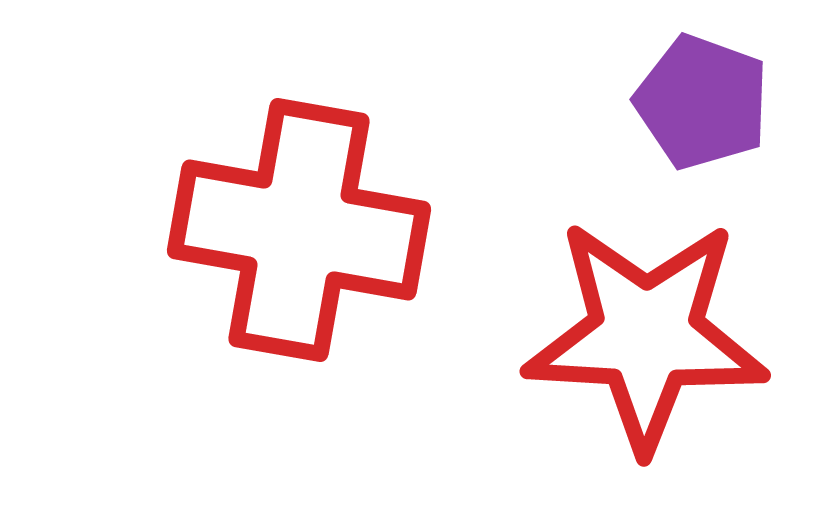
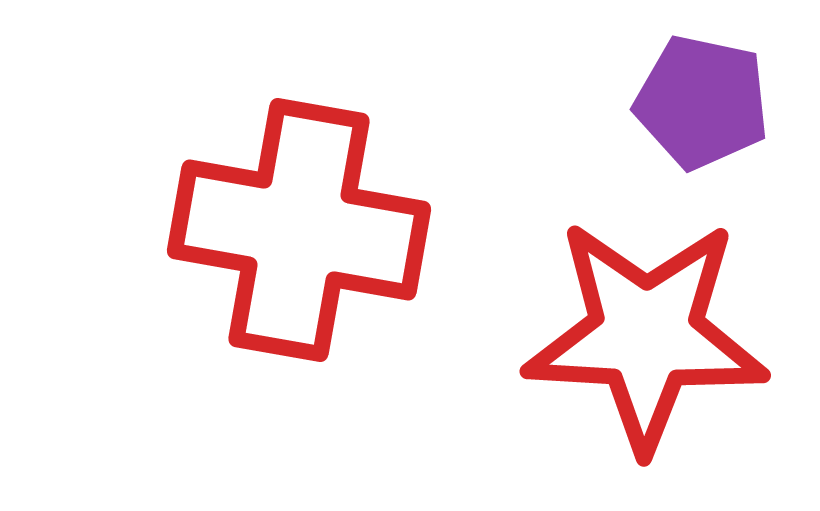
purple pentagon: rotated 8 degrees counterclockwise
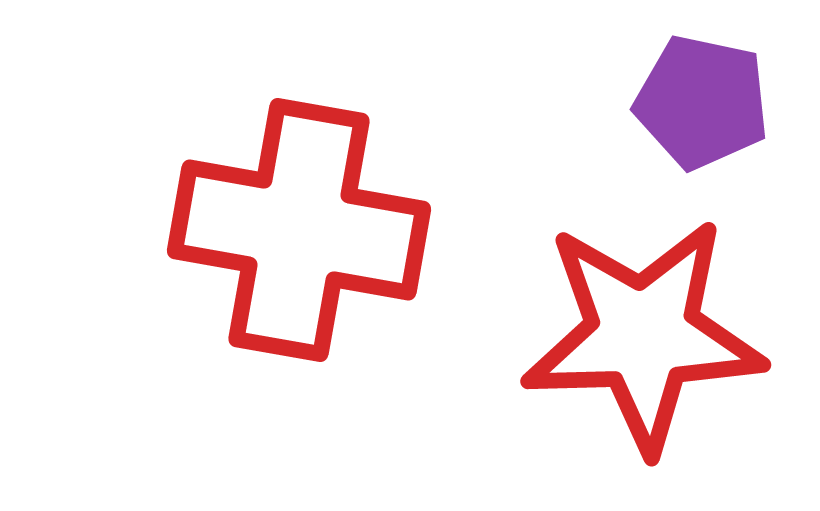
red star: moved 3 px left; rotated 5 degrees counterclockwise
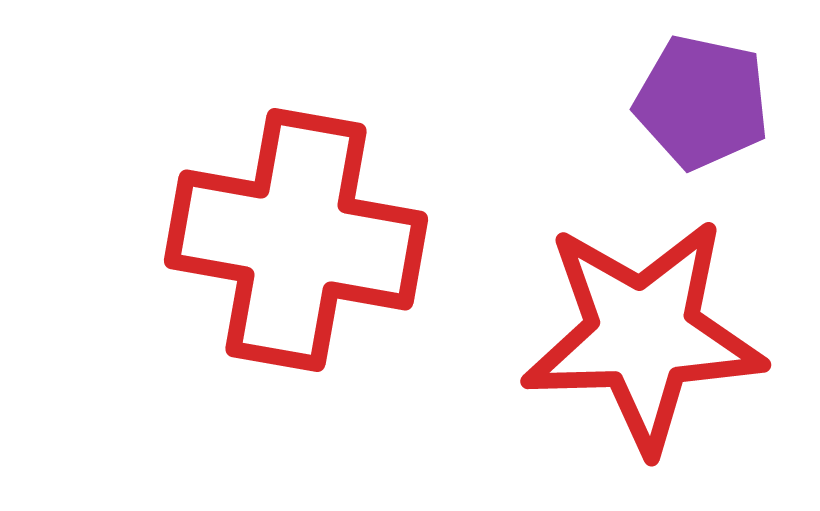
red cross: moved 3 px left, 10 px down
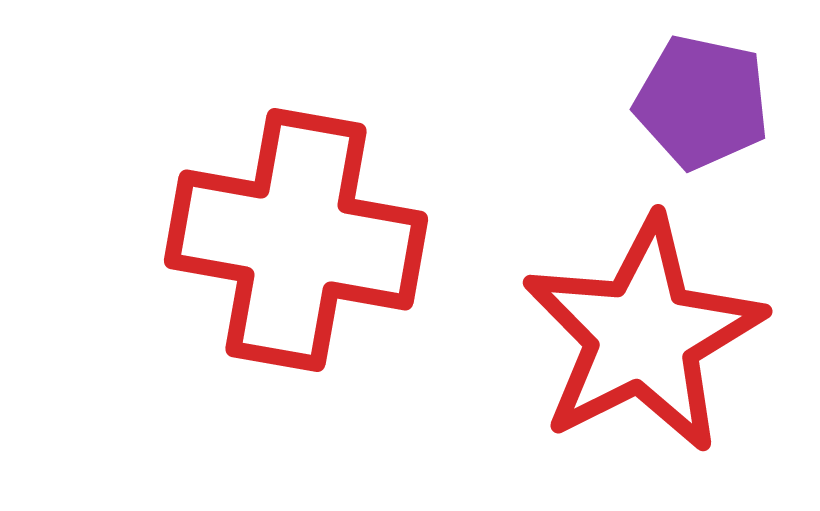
red star: rotated 25 degrees counterclockwise
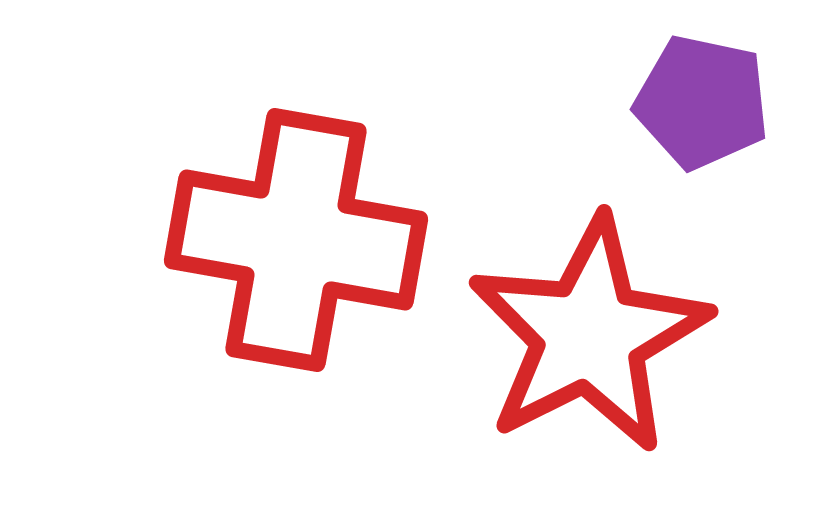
red star: moved 54 px left
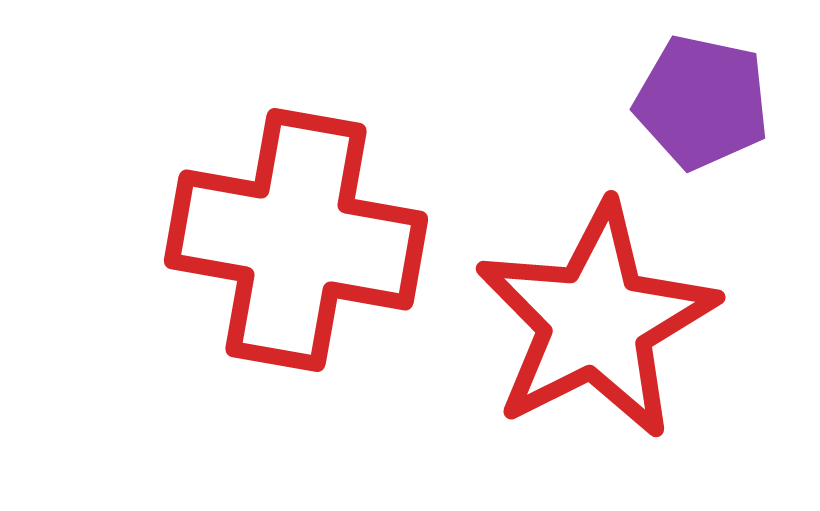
red star: moved 7 px right, 14 px up
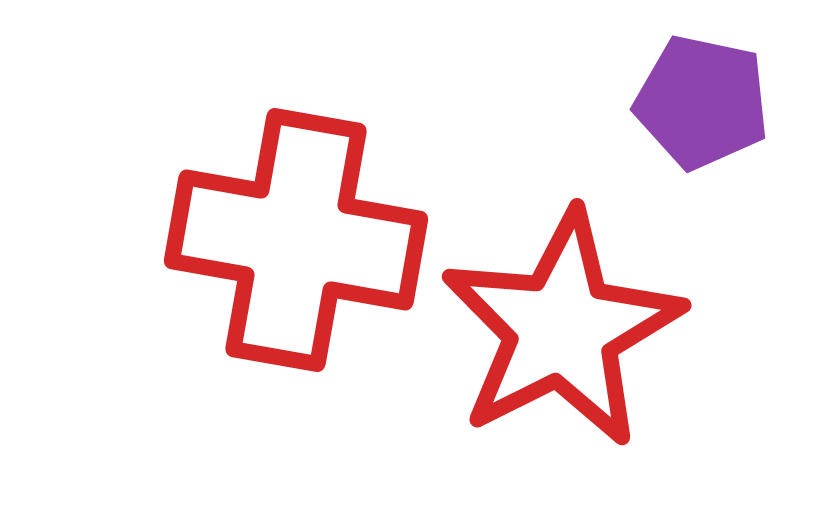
red star: moved 34 px left, 8 px down
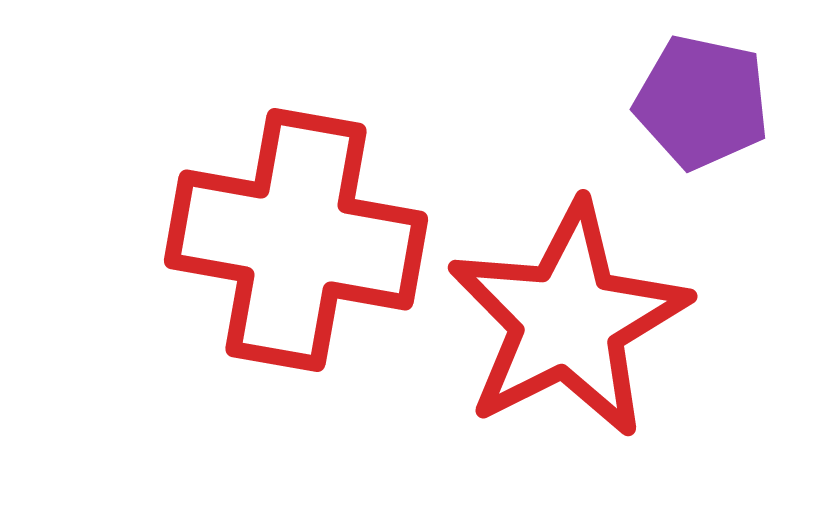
red star: moved 6 px right, 9 px up
